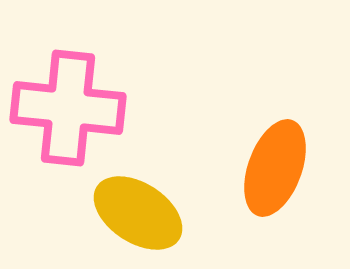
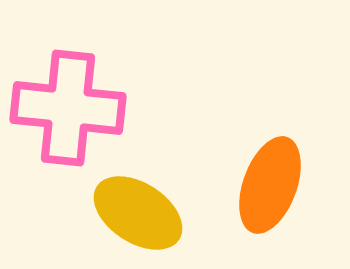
orange ellipse: moved 5 px left, 17 px down
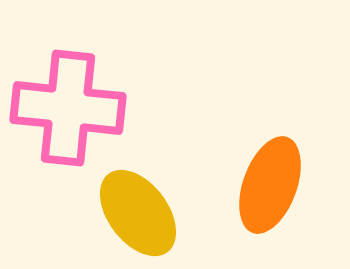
yellow ellipse: rotated 20 degrees clockwise
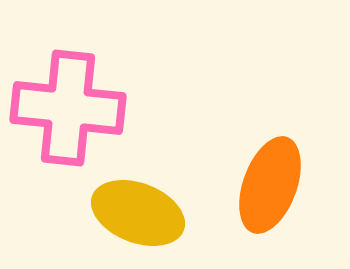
yellow ellipse: rotated 32 degrees counterclockwise
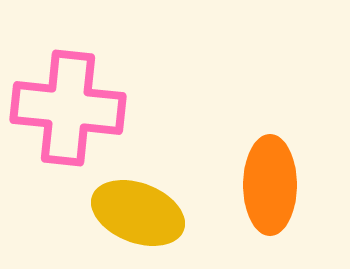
orange ellipse: rotated 20 degrees counterclockwise
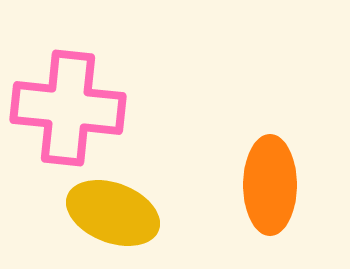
yellow ellipse: moved 25 px left
